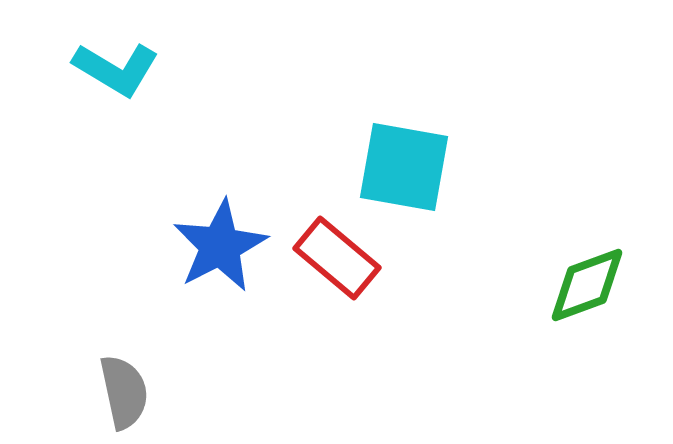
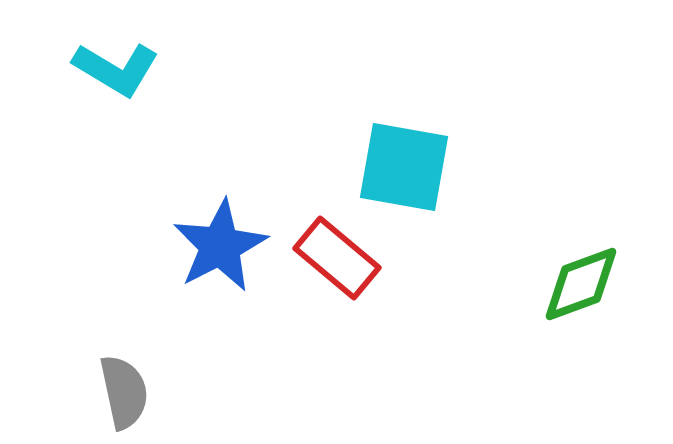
green diamond: moved 6 px left, 1 px up
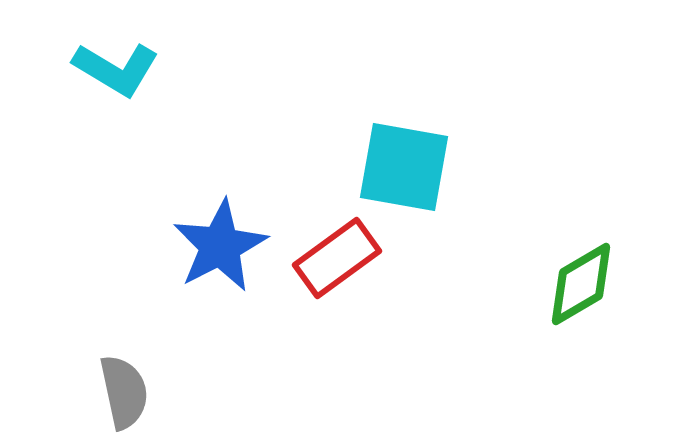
red rectangle: rotated 76 degrees counterclockwise
green diamond: rotated 10 degrees counterclockwise
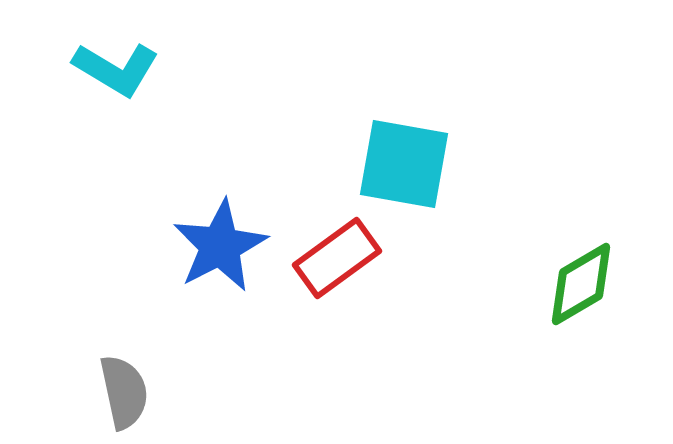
cyan square: moved 3 px up
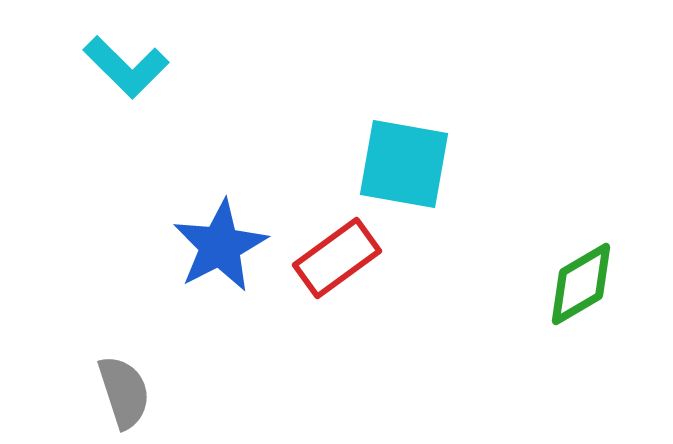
cyan L-shape: moved 10 px right, 2 px up; rotated 14 degrees clockwise
gray semicircle: rotated 6 degrees counterclockwise
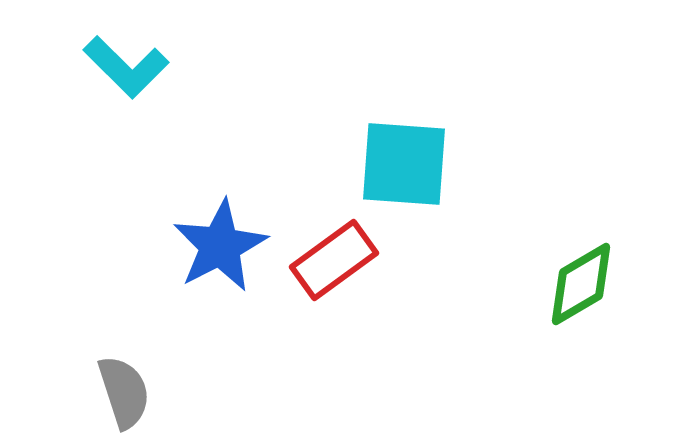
cyan square: rotated 6 degrees counterclockwise
red rectangle: moved 3 px left, 2 px down
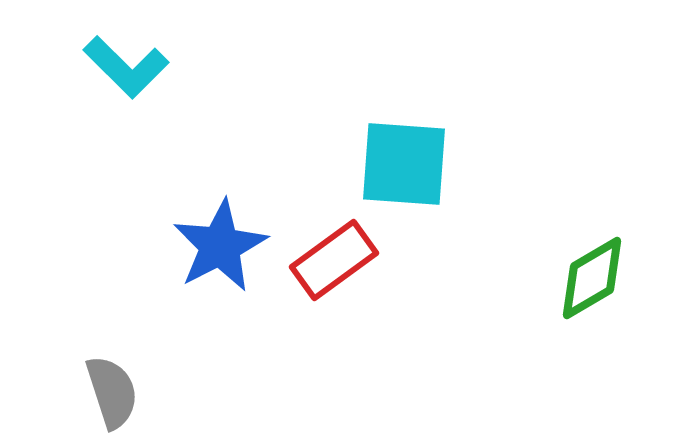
green diamond: moved 11 px right, 6 px up
gray semicircle: moved 12 px left
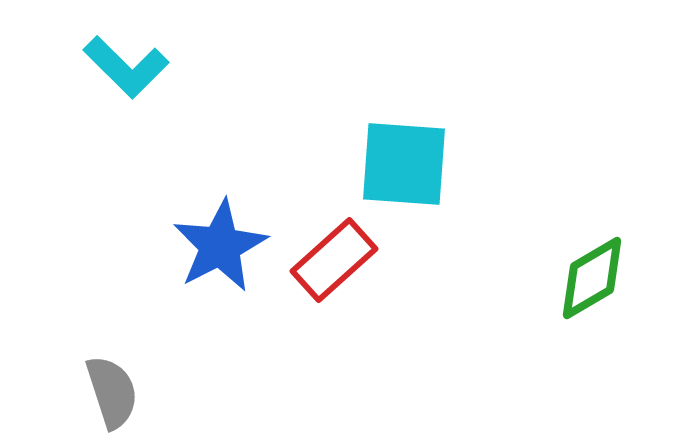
red rectangle: rotated 6 degrees counterclockwise
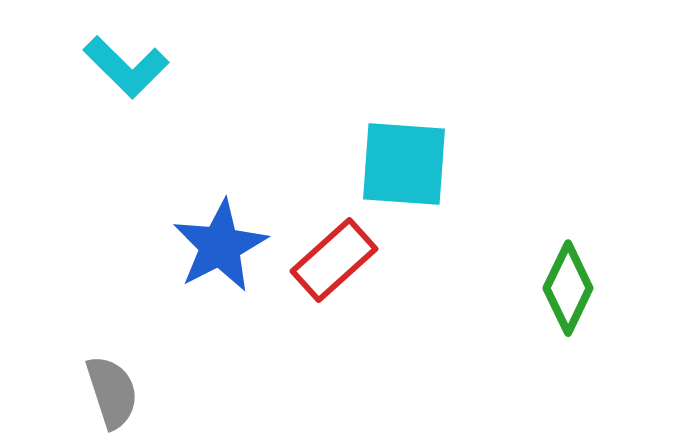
green diamond: moved 24 px left, 10 px down; rotated 34 degrees counterclockwise
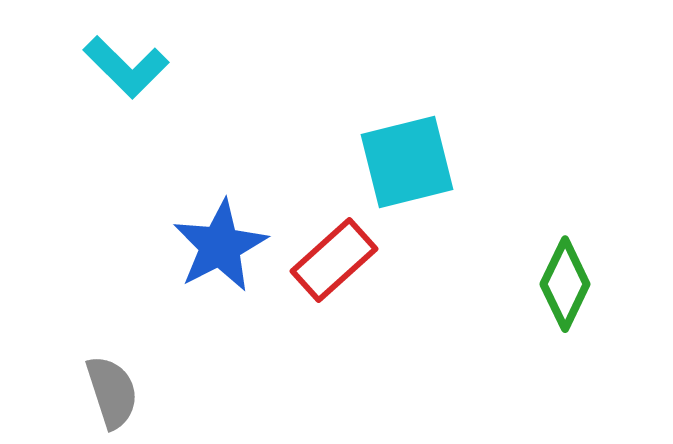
cyan square: moved 3 px right, 2 px up; rotated 18 degrees counterclockwise
green diamond: moved 3 px left, 4 px up
